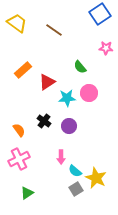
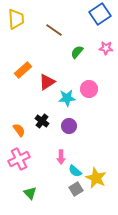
yellow trapezoid: moved 1 px left, 4 px up; rotated 50 degrees clockwise
green semicircle: moved 3 px left, 15 px up; rotated 80 degrees clockwise
pink circle: moved 4 px up
black cross: moved 2 px left
green triangle: moved 3 px right; rotated 40 degrees counterclockwise
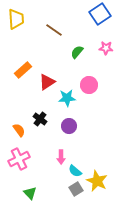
pink circle: moved 4 px up
black cross: moved 2 px left, 2 px up
yellow star: moved 1 px right, 3 px down
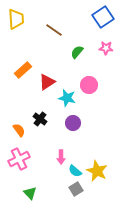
blue square: moved 3 px right, 3 px down
cyan star: rotated 18 degrees clockwise
purple circle: moved 4 px right, 3 px up
yellow star: moved 10 px up
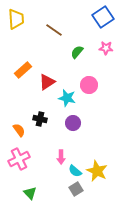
black cross: rotated 24 degrees counterclockwise
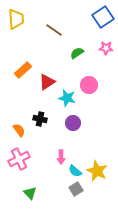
green semicircle: moved 1 px down; rotated 16 degrees clockwise
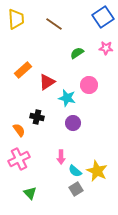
brown line: moved 6 px up
black cross: moved 3 px left, 2 px up
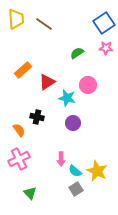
blue square: moved 1 px right, 6 px down
brown line: moved 10 px left
pink circle: moved 1 px left
pink arrow: moved 2 px down
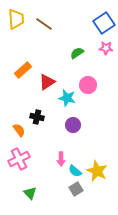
purple circle: moved 2 px down
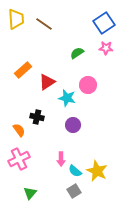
gray square: moved 2 px left, 2 px down
green triangle: rotated 24 degrees clockwise
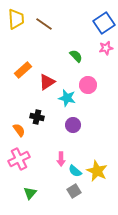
pink star: rotated 16 degrees counterclockwise
green semicircle: moved 1 px left, 3 px down; rotated 80 degrees clockwise
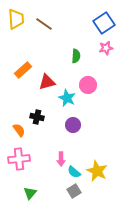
green semicircle: rotated 48 degrees clockwise
red triangle: rotated 18 degrees clockwise
cyan star: rotated 12 degrees clockwise
pink cross: rotated 20 degrees clockwise
cyan semicircle: moved 1 px left, 1 px down
